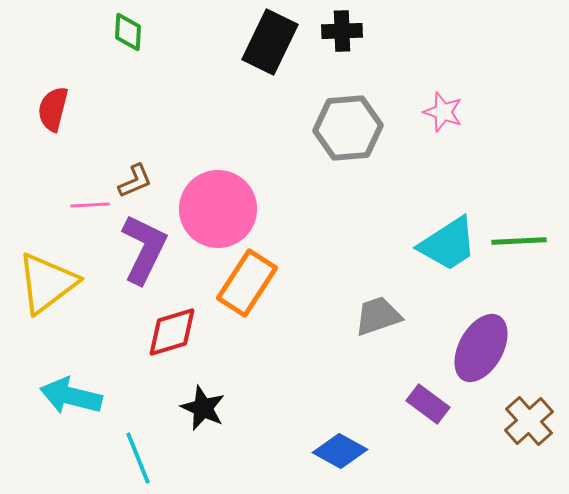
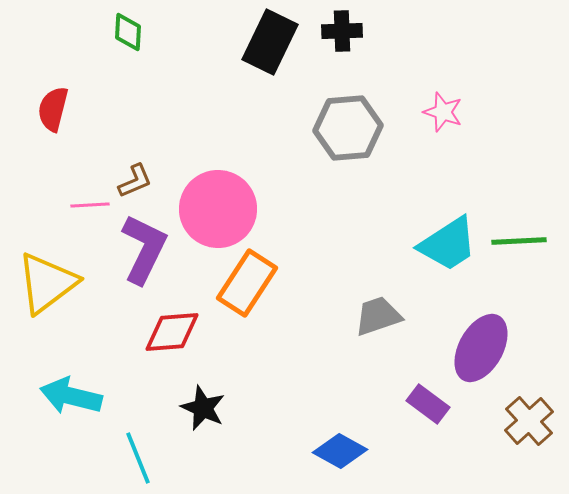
red diamond: rotated 12 degrees clockwise
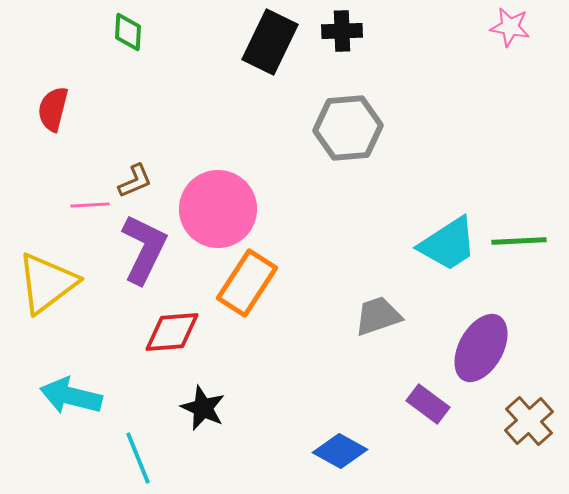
pink star: moved 67 px right, 85 px up; rotated 9 degrees counterclockwise
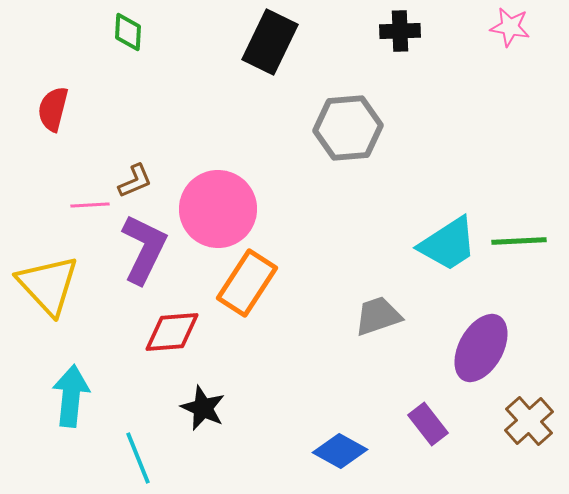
black cross: moved 58 px right
yellow triangle: moved 1 px right, 2 px down; rotated 36 degrees counterclockwise
cyan arrow: rotated 82 degrees clockwise
purple rectangle: moved 20 px down; rotated 15 degrees clockwise
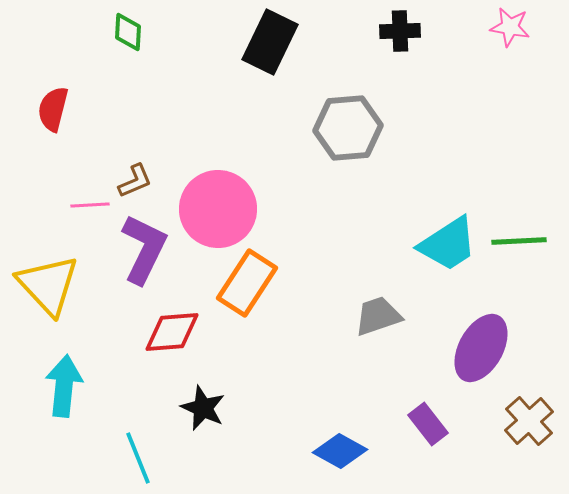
cyan arrow: moved 7 px left, 10 px up
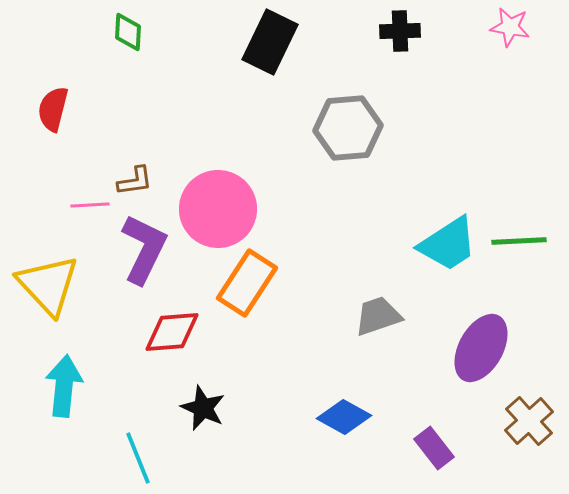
brown L-shape: rotated 15 degrees clockwise
purple rectangle: moved 6 px right, 24 px down
blue diamond: moved 4 px right, 34 px up
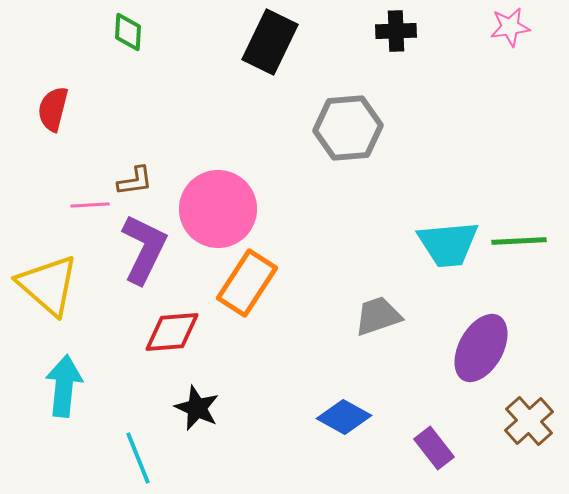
pink star: rotated 18 degrees counterclockwise
black cross: moved 4 px left
cyan trapezoid: rotated 28 degrees clockwise
yellow triangle: rotated 6 degrees counterclockwise
black star: moved 6 px left
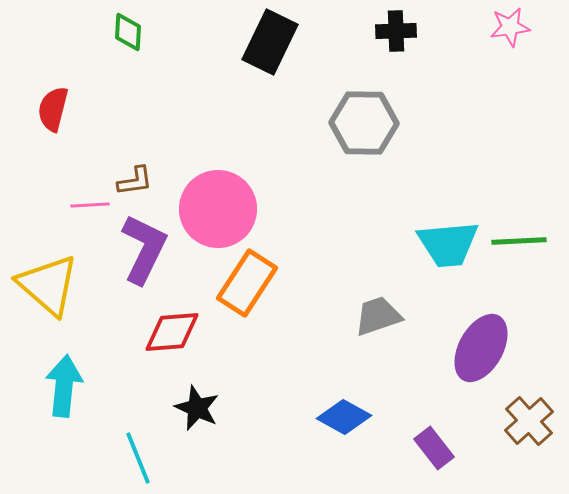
gray hexagon: moved 16 px right, 5 px up; rotated 6 degrees clockwise
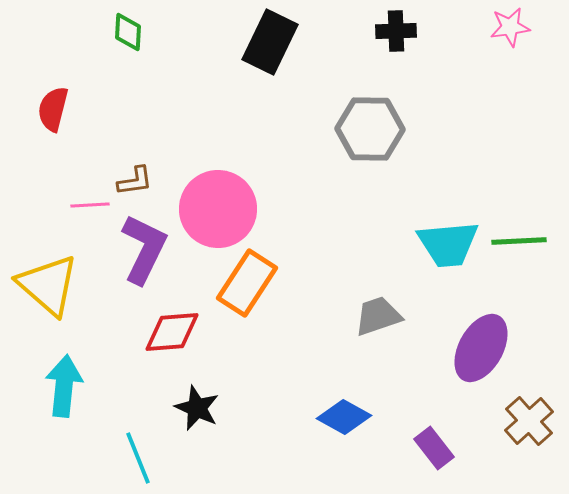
gray hexagon: moved 6 px right, 6 px down
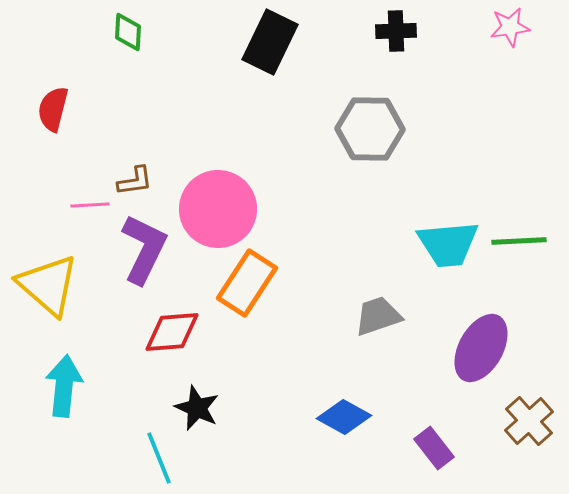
cyan line: moved 21 px right
